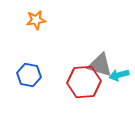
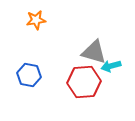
gray triangle: moved 6 px left, 13 px up
cyan arrow: moved 8 px left, 9 px up
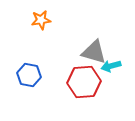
orange star: moved 5 px right
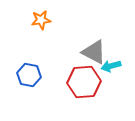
gray triangle: rotated 12 degrees clockwise
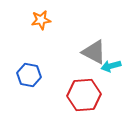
red hexagon: moved 13 px down
